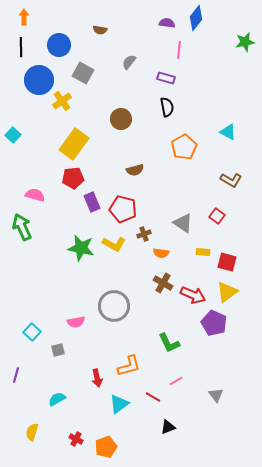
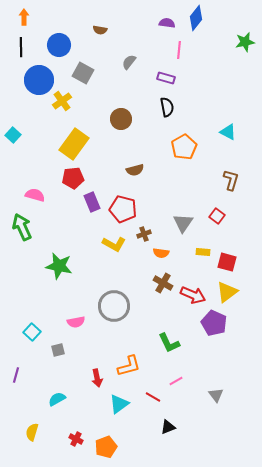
brown L-shape at (231, 180): rotated 105 degrees counterclockwise
gray triangle at (183, 223): rotated 30 degrees clockwise
green star at (81, 248): moved 22 px left, 18 px down
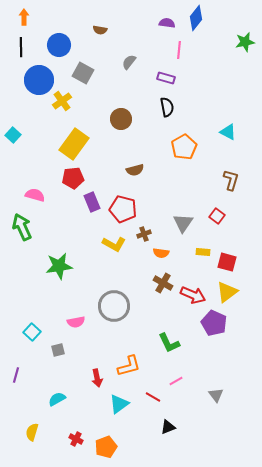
green star at (59, 266): rotated 20 degrees counterclockwise
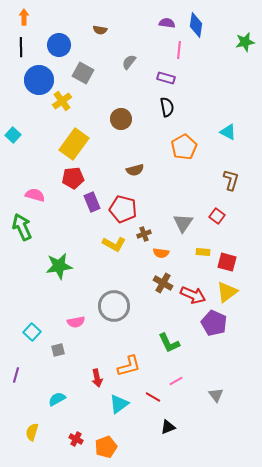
blue diamond at (196, 18): moved 7 px down; rotated 30 degrees counterclockwise
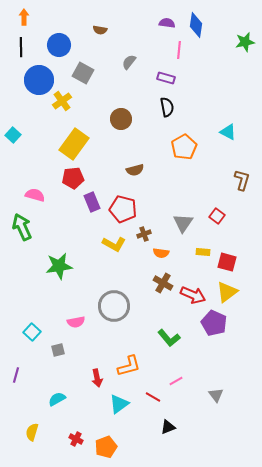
brown L-shape at (231, 180): moved 11 px right
green L-shape at (169, 343): moved 5 px up; rotated 15 degrees counterclockwise
